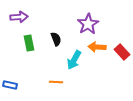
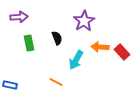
purple star: moved 4 px left, 3 px up
black semicircle: moved 1 px right, 1 px up
orange arrow: moved 3 px right
cyan arrow: moved 2 px right
orange line: rotated 24 degrees clockwise
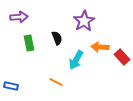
red rectangle: moved 5 px down
blue rectangle: moved 1 px right, 1 px down
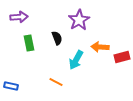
purple star: moved 5 px left, 1 px up
red rectangle: rotated 63 degrees counterclockwise
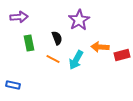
red rectangle: moved 2 px up
orange line: moved 3 px left, 23 px up
blue rectangle: moved 2 px right, 1 px up
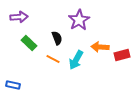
green rectangle: rotated 35 degrees counterclockwise
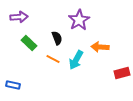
red rectangle: moved 18 px down
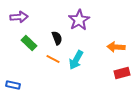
orange arrow: moved 16 px right
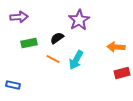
black semicircle: rotated 104 degrees counterclockwise
green rectangle: rotated 56 degrees counterclockwise
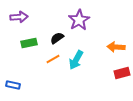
orange line: rotated 56 degrees counterclockwise
